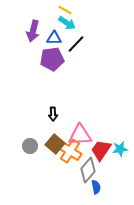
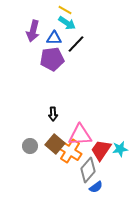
blue semicircle: rotated 64 degrees clockwise
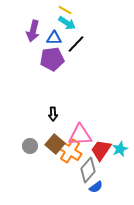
cyan star: rotated 14 degrees counterclockwise
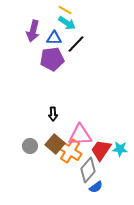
cyan star: rotated 28 degrees clockwise
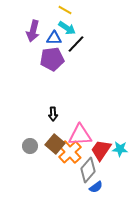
cyan arrow: moved 5 px down
orange cross: moved 1 px down; rotated 15 degrees clockwise
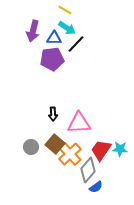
pink triangle: moved 1 px left, 12 px up
gray circle: moved 1 px right, 1 px down
orange cross: moved 2 px down
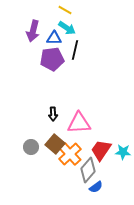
black line: moved 1 px left, 6 px down; rotated 30 degrees counterclockwise
cyan star: moved 3 px right, 3 px down
